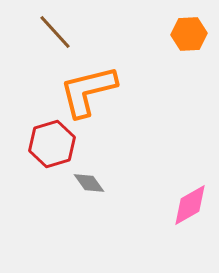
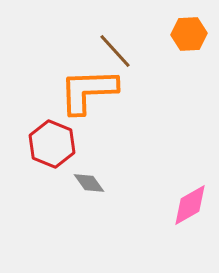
brown line: moved 60 px right, 19 px down
orange L-shape: rotated 12 degrees clockwise
red hexagon: rotated 21 degrees counterclockwise
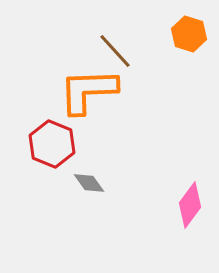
orange hexagon: rotated 20 degrees clockwise
pink diamond: rotated 24 degrees counterclockwise
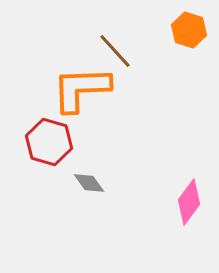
orange hexagon: moved 4 px up
orange L-shape: moved 7 px left, 2 px up
red hexagon: moved 3 px left, 2 px up; rotated 6 degrees counterclockwise
pink diamond: moved 1 px left, 3 px up
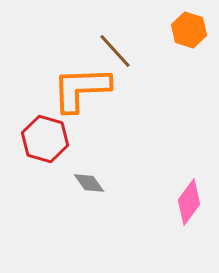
red hexagon: moved 4 px left, 3 px up
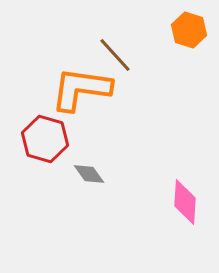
brown line: moved 4 px down
orange L-shape: rotated 10 degrees clockwise
gray diamond: moved 9 px up
pink diamond: moved 4 px left; rotated 33 degrees counterclockwise
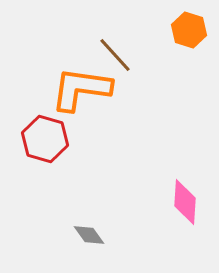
gray diamond: moved 61 px down
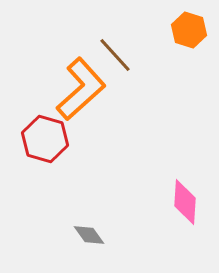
orange L-shape: rotated 130 degrees clockwise
